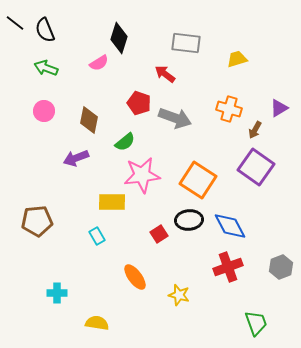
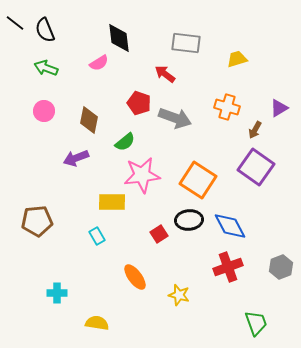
black diamond: rotated 24 degrees counterclockwise
orange cross: moved 2 px left, 2 px up
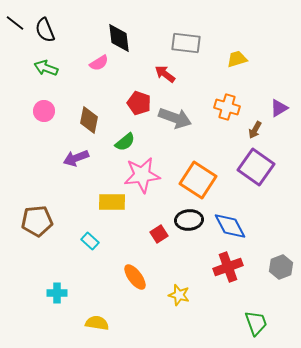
cyan rectangle: moved 7 px left, 5 px down; rotated 18 degrees counterclockwise
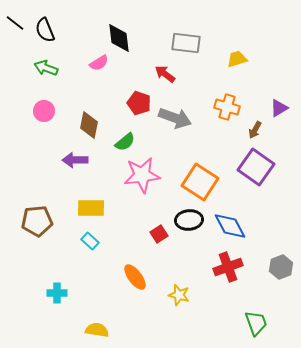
brown diamond: moved 5 px down
purple arrow: moved 1 px left, 2 px down; rotated 20 degrees clockwise
orange square: moved 2 px right, 2 px down
yellow rectangle: moved 21 px left, 6 px down
yellow semicircle: moved 7 px down
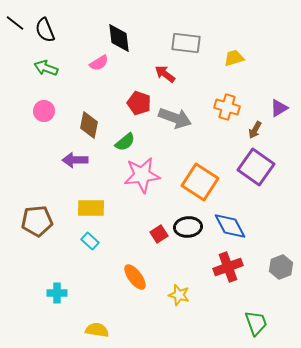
yellow trapezoid: moved 3 px left, 1 px up
black ellipse: moved 1 px left, 7 px down
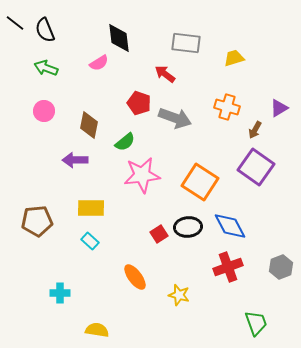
cyan cross: moved 3 px right
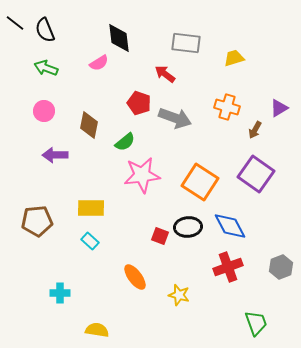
purple arrow: moved 20 px left, 5 px up
purple square: moved 7 px down
red square: moved 1 px right, 2 px down; rotated 36 degrees counterclockwise
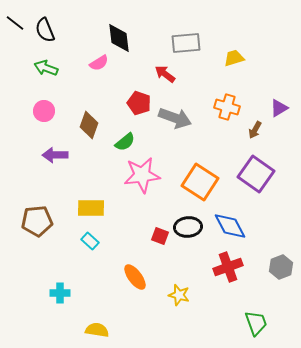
gray rectangle: rotated 12 degrees counterclockwise
brown diamond: rotated 8 degrees clockwise
